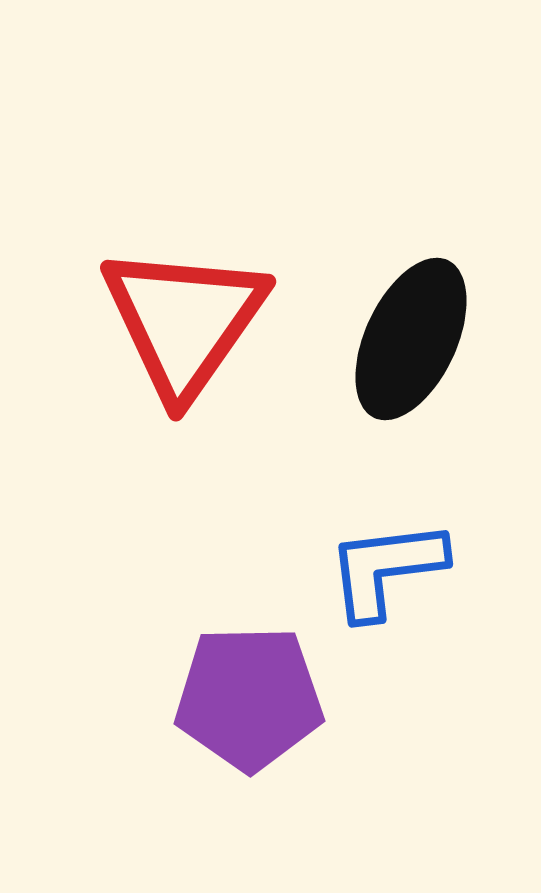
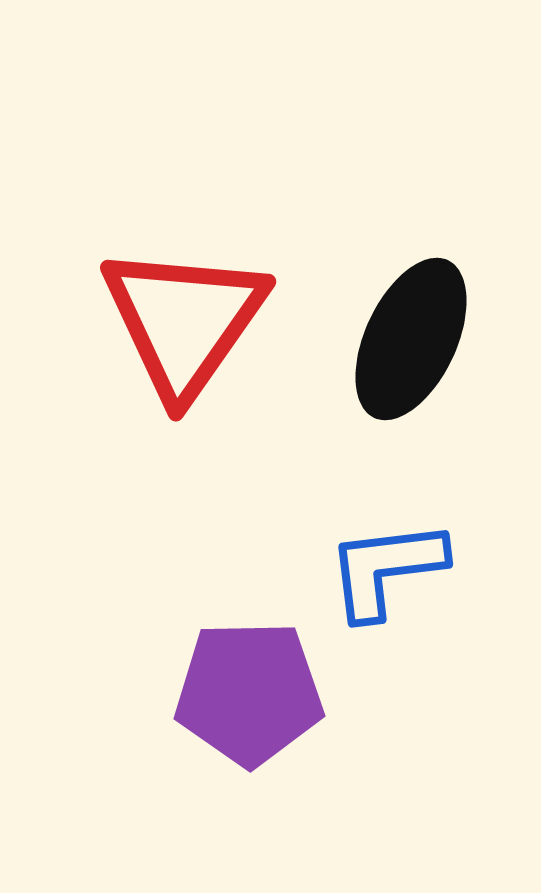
purple pentagon: moved 5 px up
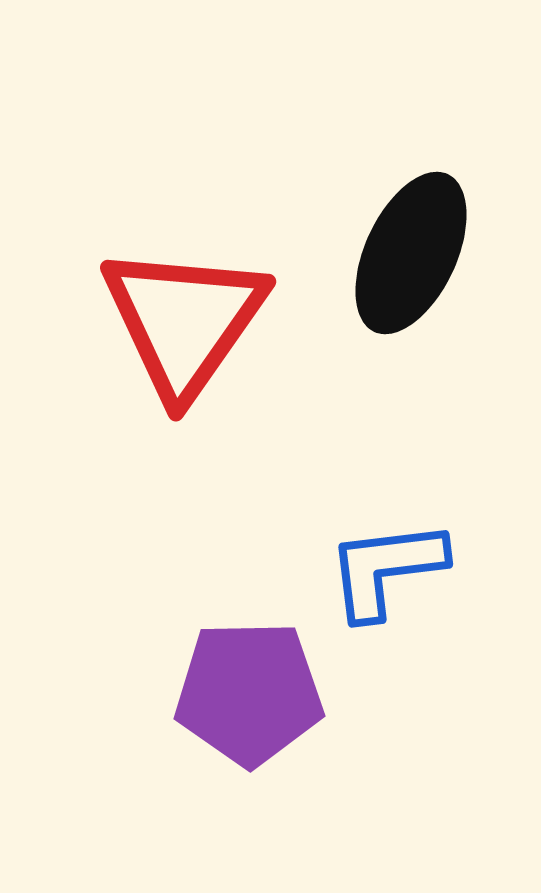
black ellipse: moved 86 px up
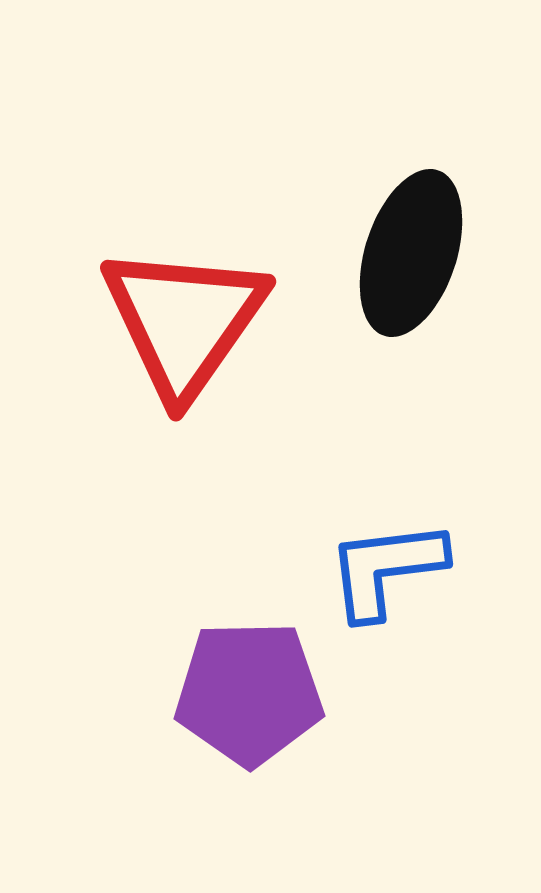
black ellipse: rotated 7 degrees counterclockwise
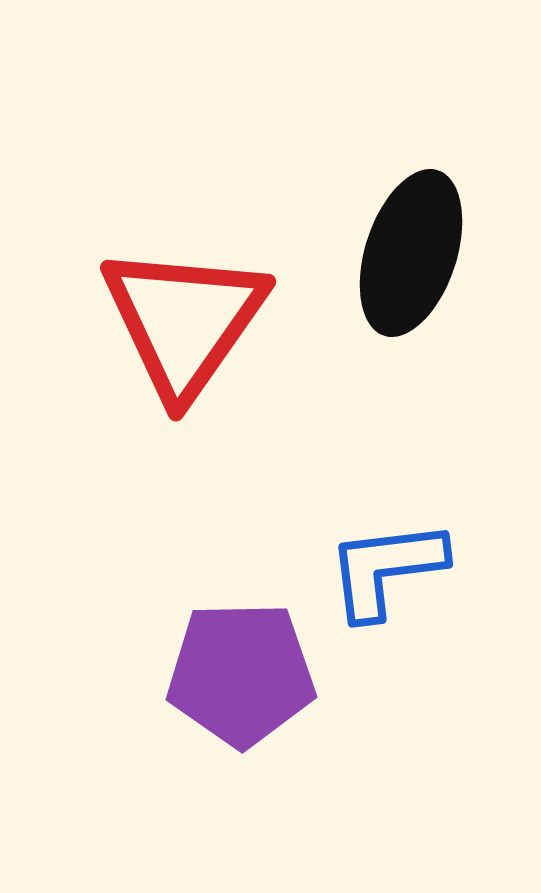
purple pentagon: moved 8 px left, 19 px up
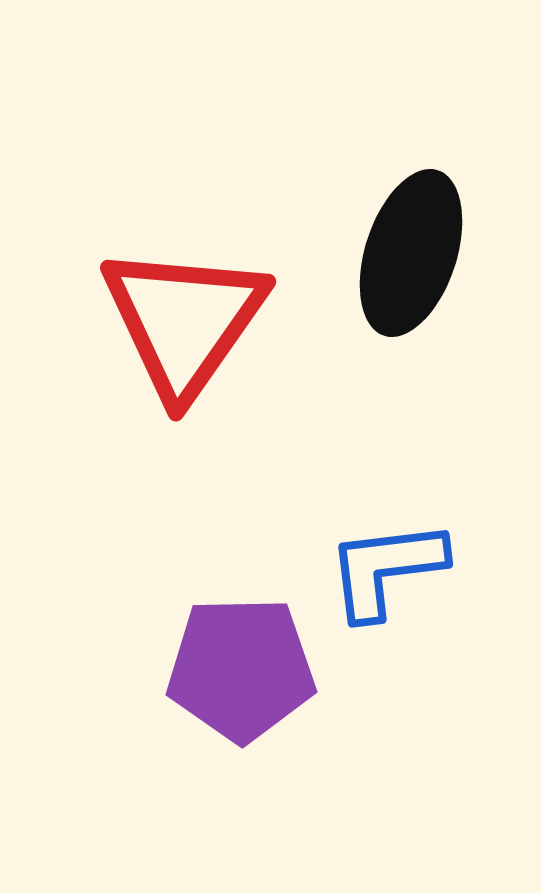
purple pentagon: moved 5 px up
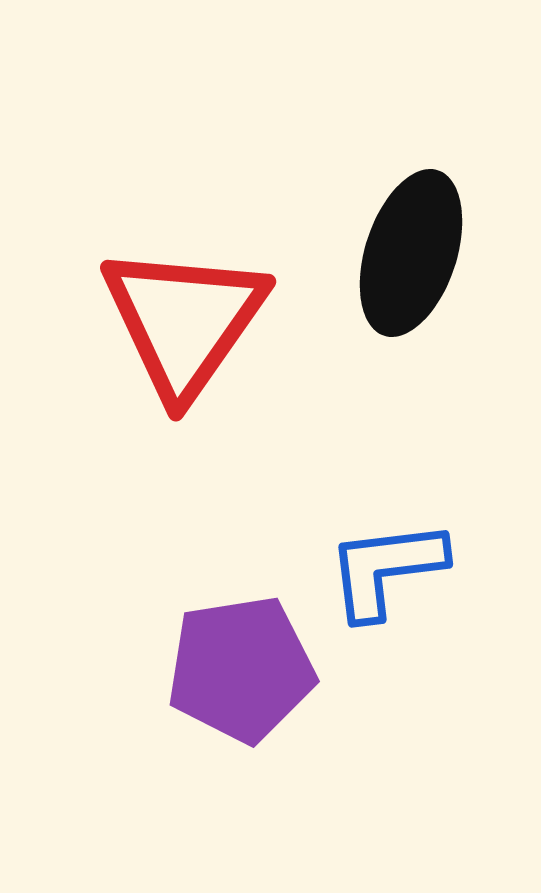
purple pentagon: rotated 8 degrees counterclockwise
